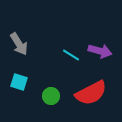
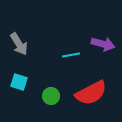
purple arrow: moved 3 px right, 7 px up
cyan line: rotated 42 degrees counterclockwise
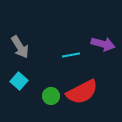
gray arrow: moved 1 px right, 3 px down
cyan square: moved 1 px up; rotated 24 degrees clockwise
red semicircle: moved 9 px left, 1 px up
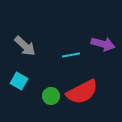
gray arrow: moved 5 px right, 1 px up; rotated 15 degrees counterclockwise
cyan square: rotated 12 degrees counterclockwise
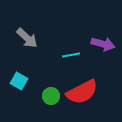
gray arrow: moved 2 px right, 8 px up
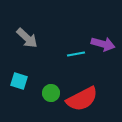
cyan line: moved 5 px right, 1 px up
cyan square: rotated 12 degrees counterclockwise
red semicircle: moved 7 px down
green circle: moved 3 px up
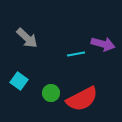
cyan square: rotated 18 degrees clockwise
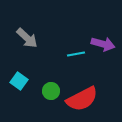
green circle: moved 2 px up
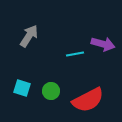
gray arrow: moved 2 px right, 2 px up; rotated 100 degrees counterclockwise
cyan line: moved 1 px left
cyan square: moved 3 px right, 7 px down; rotated 18 degrees counterclockwise
red semicircle: moved 6 px right, 1 px down
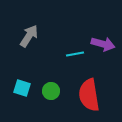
red semicircle: moved 1 px right, 5 px up; rotated 108 degrees clockwise
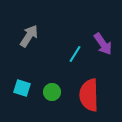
purple arrow: rotated 40 degrees clockwise
cyan line: rotated 48 degrees counterclockwise
green circle: moved 1 px right, 1 px down
red semicircle: rotated 8 degrees clockwise
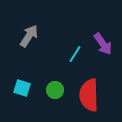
green circle: moved 3 px right, 2 px up
